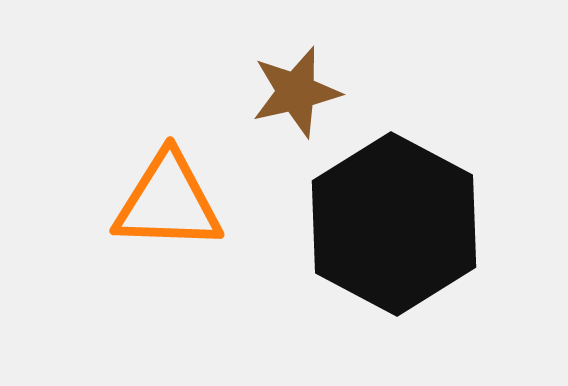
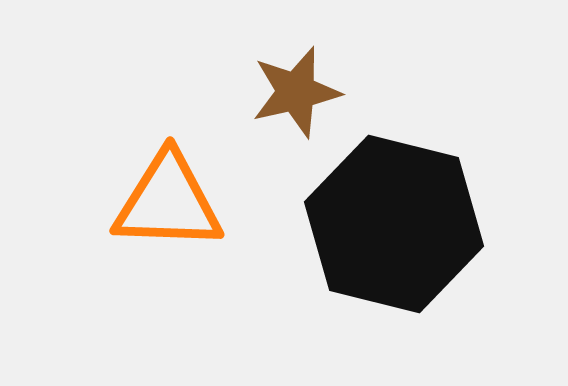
black hexagon: rotated 14 degrees counterclockwise
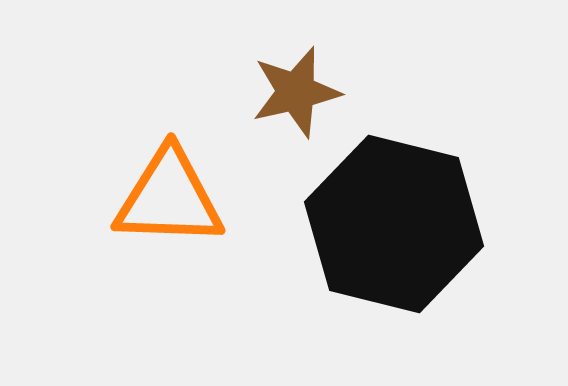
orange triangle: moved 1 px right, 4 px up
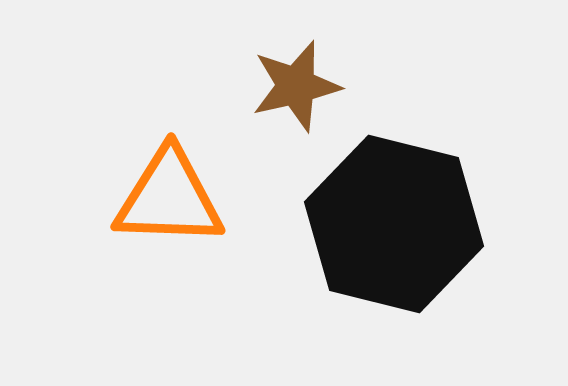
brown star: moved 6 px up
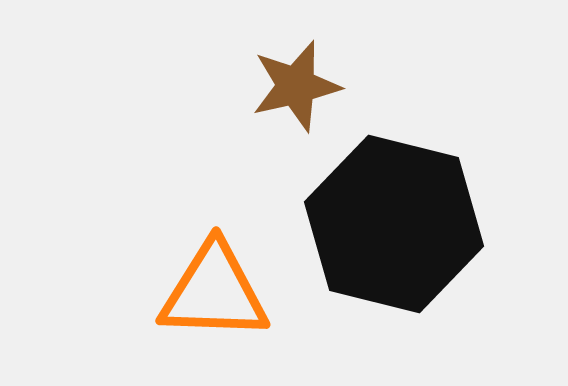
orange triangle: moved 45 px right, 94 px down
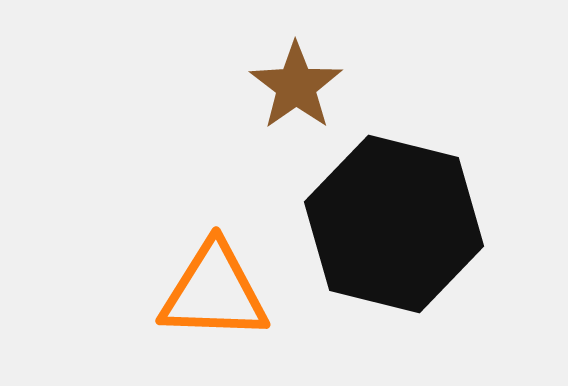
brown star: rotated 22 degrees counterclockwise
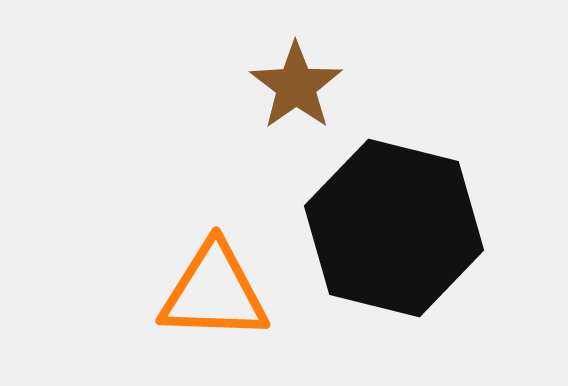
black hexagon: moved 4 px down
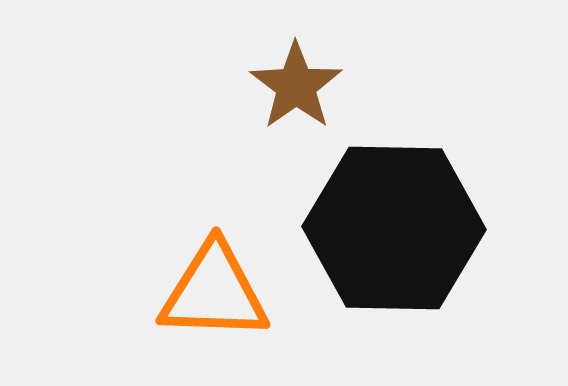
black hexagon: rotated 13 degrees counterclockwise
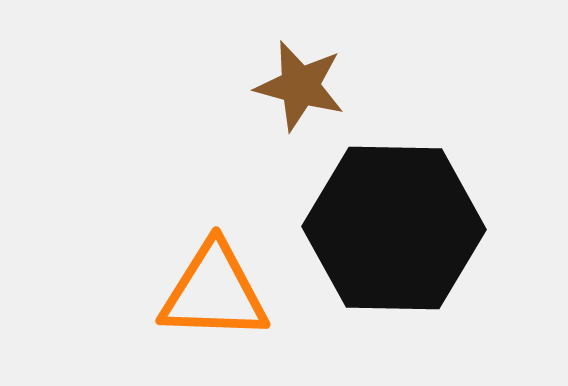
brown star: moved 4 px right; rotated 22 degrees counterclockwise
